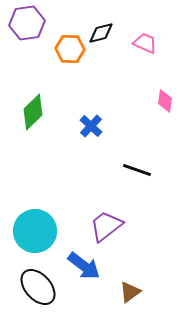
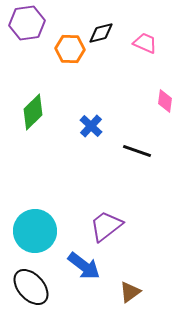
black line: moved 19 px up
black ellipse: moved 7 px left
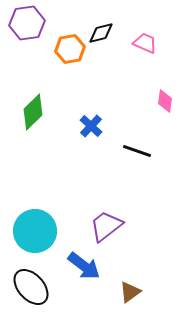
orange hexagon: rotated 12 degrees counterclockwise
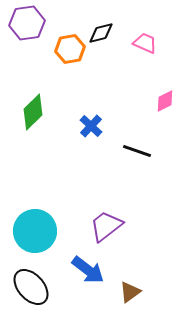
pink diamond: rotated 55 degrees clockwise
blue arrow: moved 4 px right, 4 px down
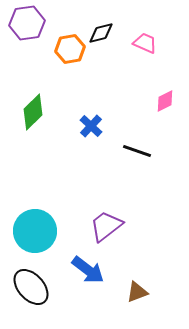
brown triangle: moved 7 px right; rotated 15 degrees clockwise
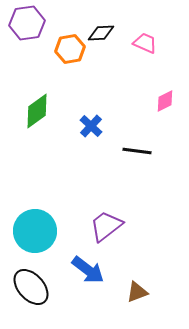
black diamond: rotated 12 degrees clockwise
green diamond: moved 4 px right, 1 px up; rotated 9 degrees clockwise
black line: rotated 12 degrees counterclockwise
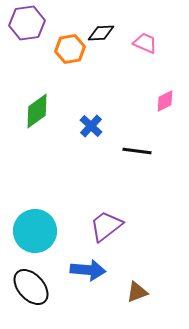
blue arrow: rotated 32 degrees counterclockwise
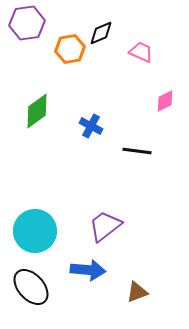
black diamond: rotated 20 degrees counterclockwise
pink trapezoid: moved 4 px left, 9 px down
blue cross: rotated 15 degrees counterclockwise
purple trapezoid: moved 1 px left
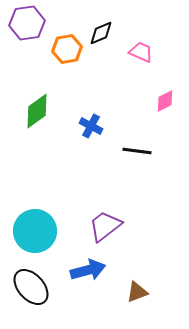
orange hexagon: moved 3 px left
blue arrow: rotated 20 degrees counterclockwise
